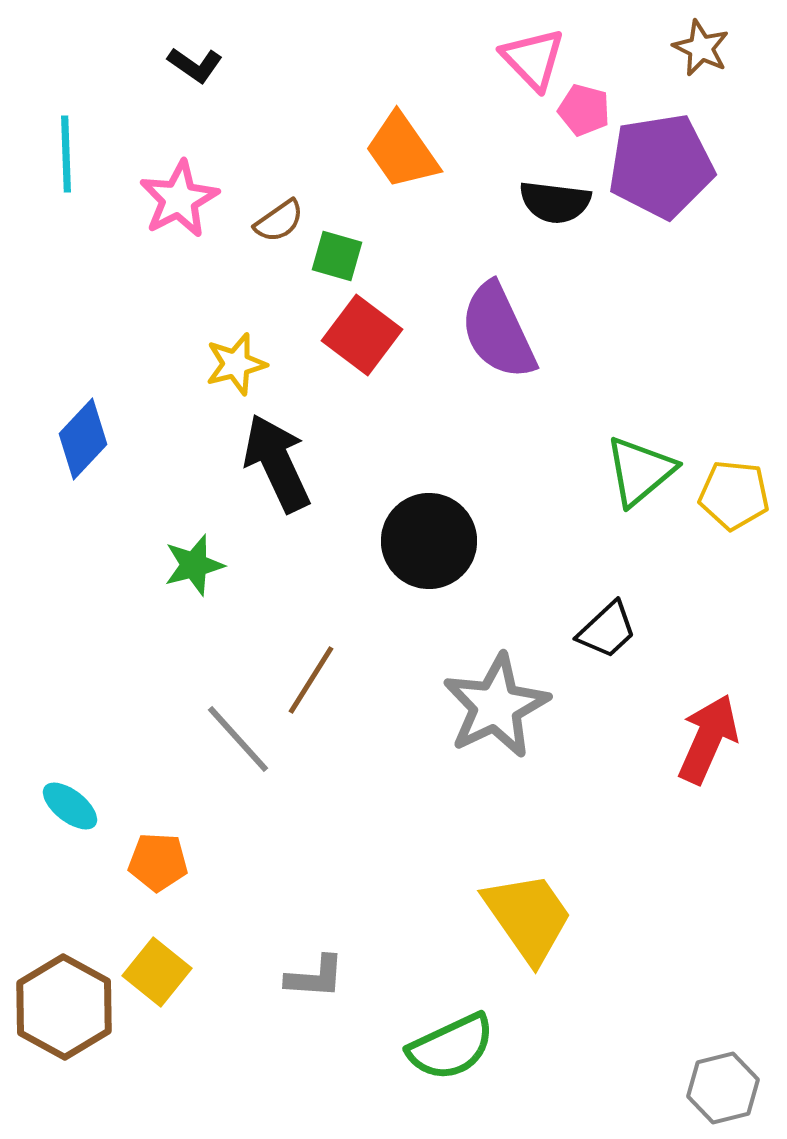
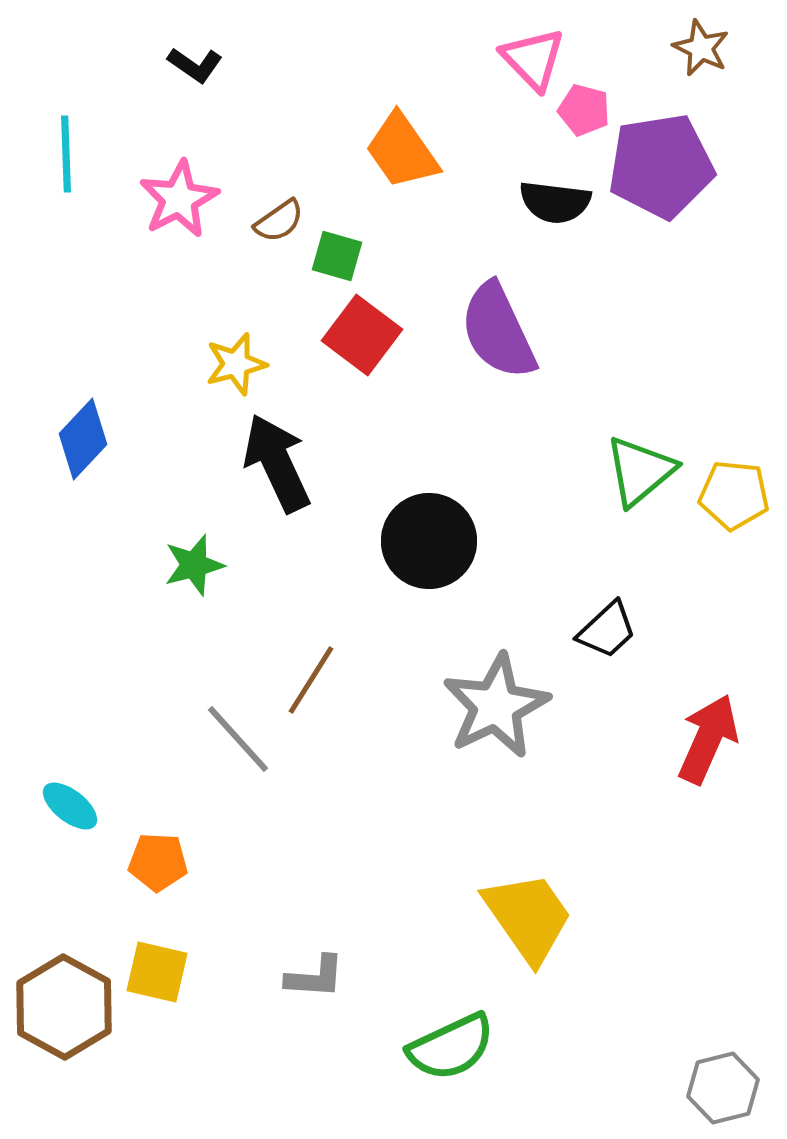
yellow square: rotated 26 degrees counterclockwise
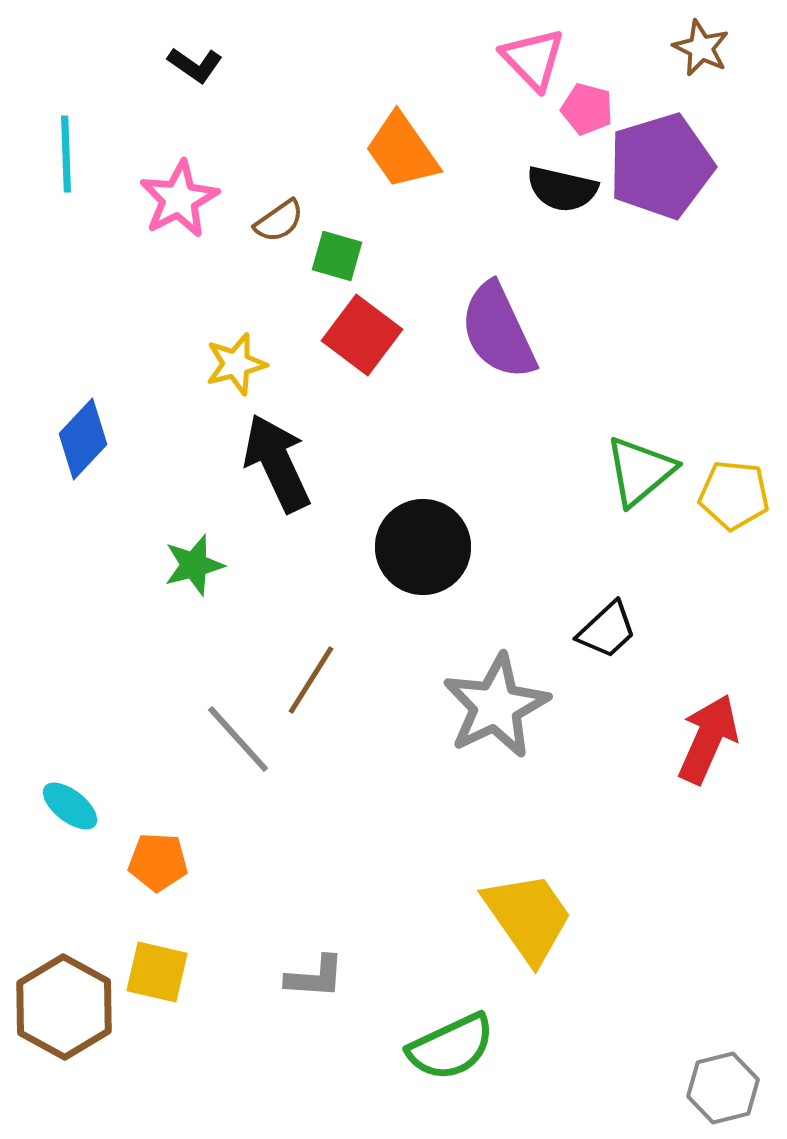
pink pentagon: moved 3 px right, 1 px up
purple pentagon: rotated 8 degrees counterclockwise
black semicircle: moved 7 px right, 13 px up; rotated 6 degrees clockwise
black circle: moved 6 px left, 6 px down
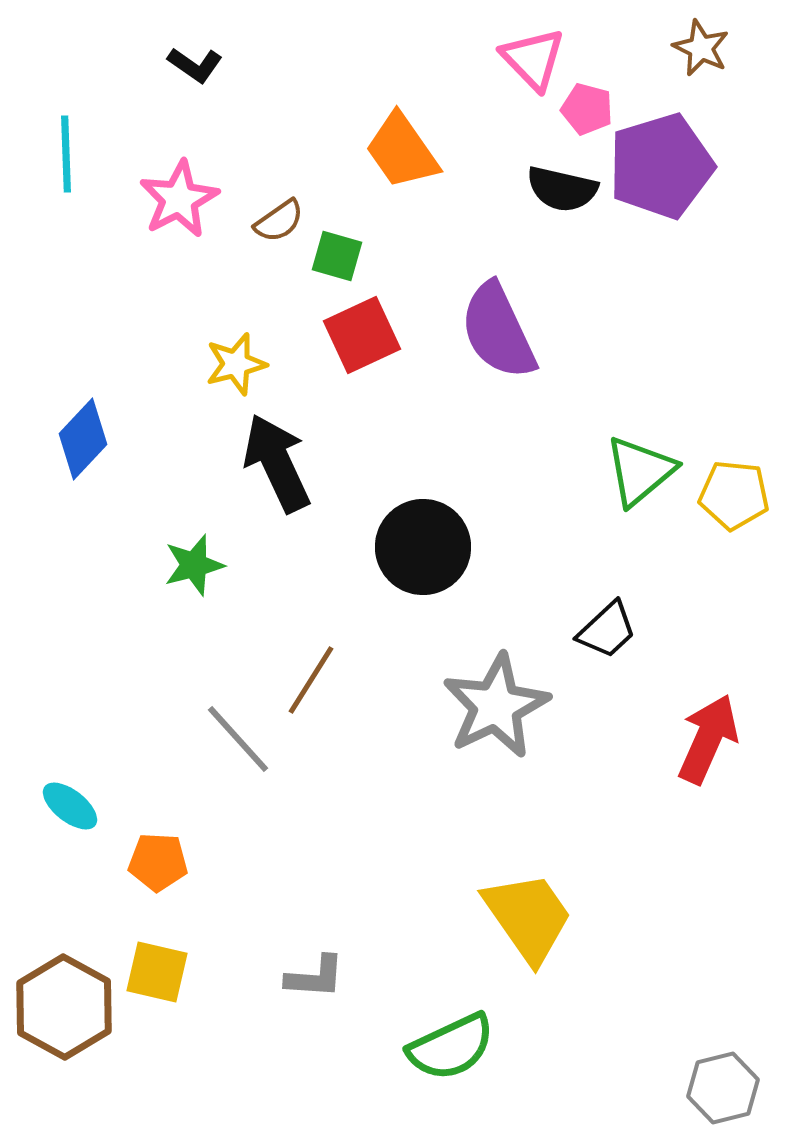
red square: rotated 28 degrees clockwise
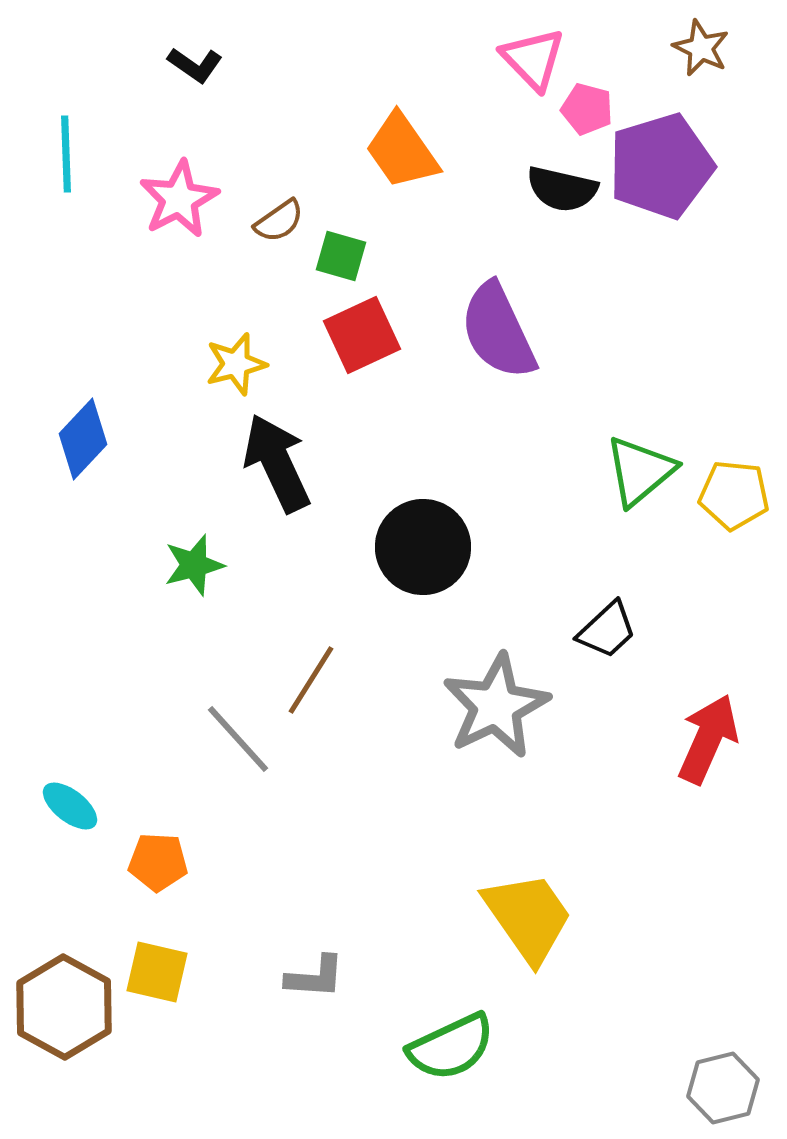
green square: moved 4 px right
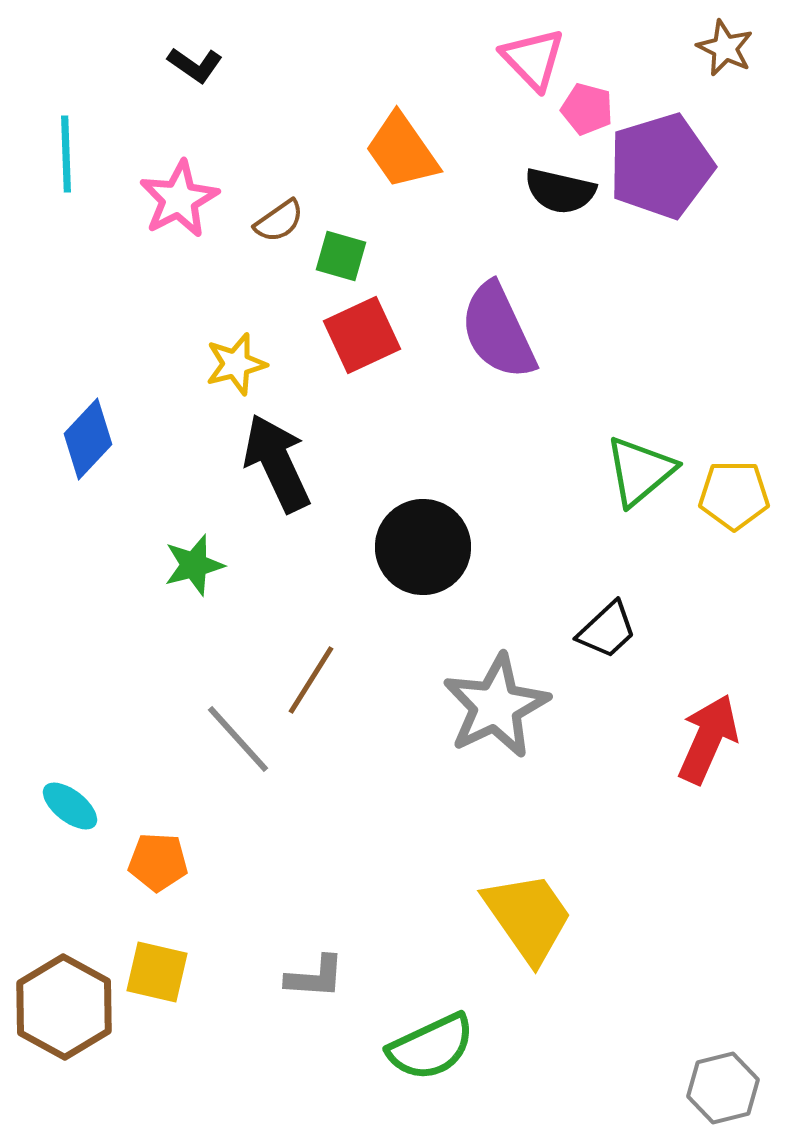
brown star: moved 24 px right
black semicircle: moved 2 px left, 2 px down
blue diamond: moved 5 px right
yellow pentagon: rotated 6 degrees counterclockwise
green semicircle: moved 20 px left
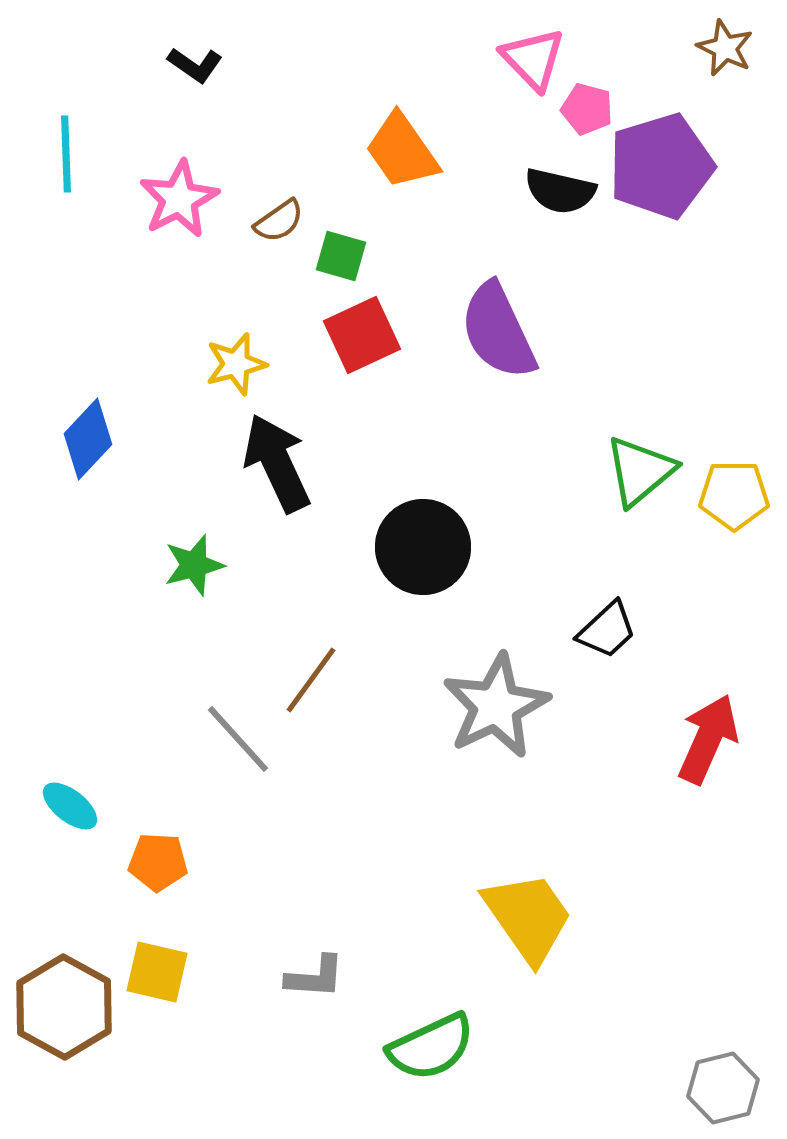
brown line: rotated 4 degrees clockwise
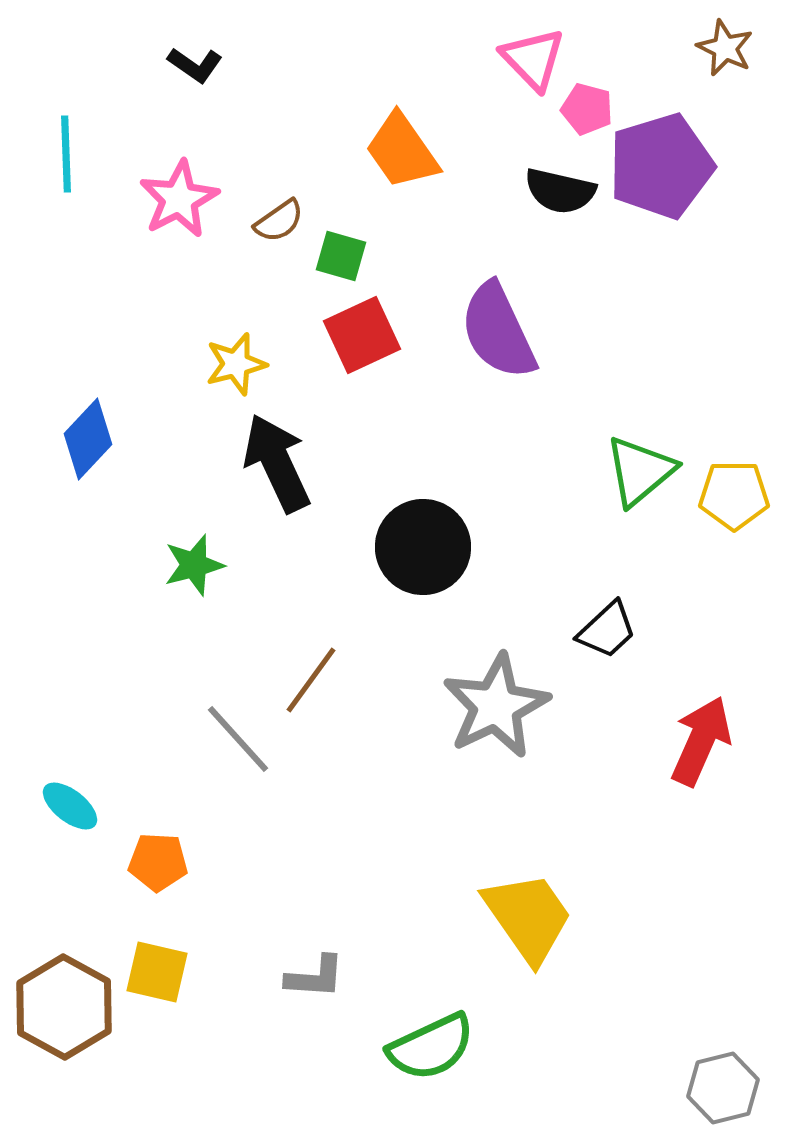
red arrow: moved 7 px left, 2 px down
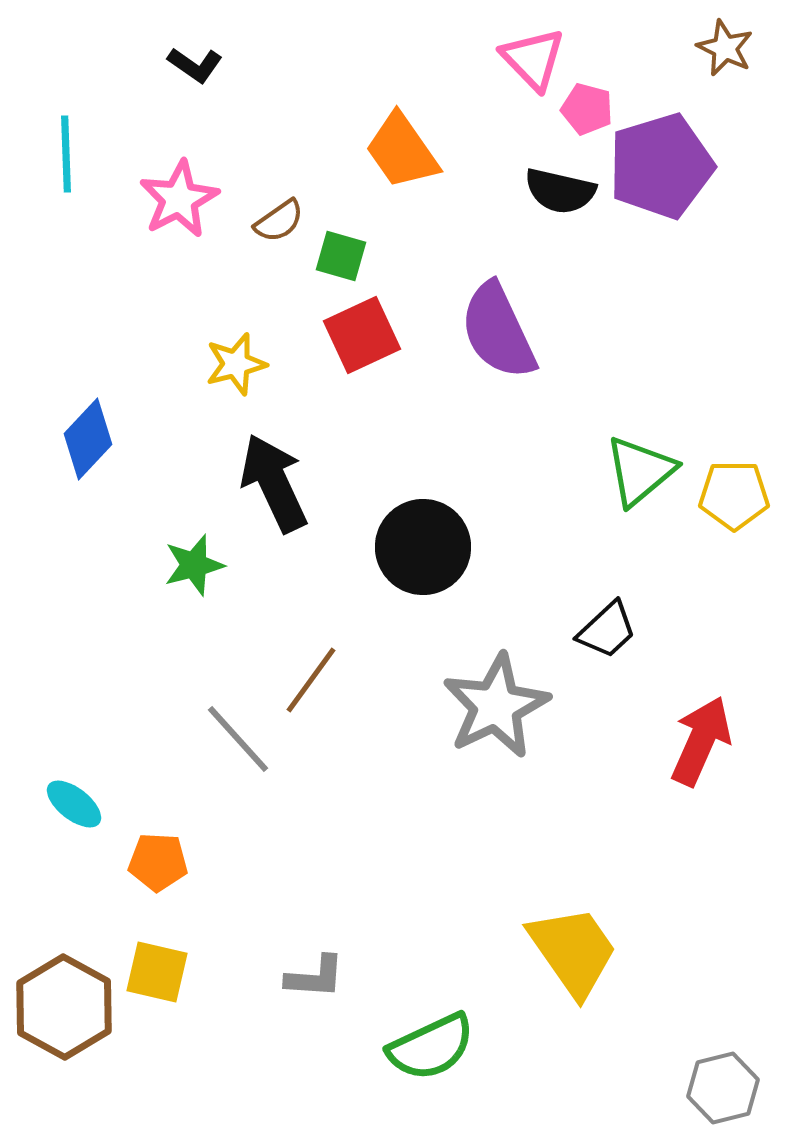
black arrow: moved 3 px left, 20 px down
cyan ellipse: moved 4 px right, 2 px up
yellow trapezoid: moved 45 px right, 34 px down
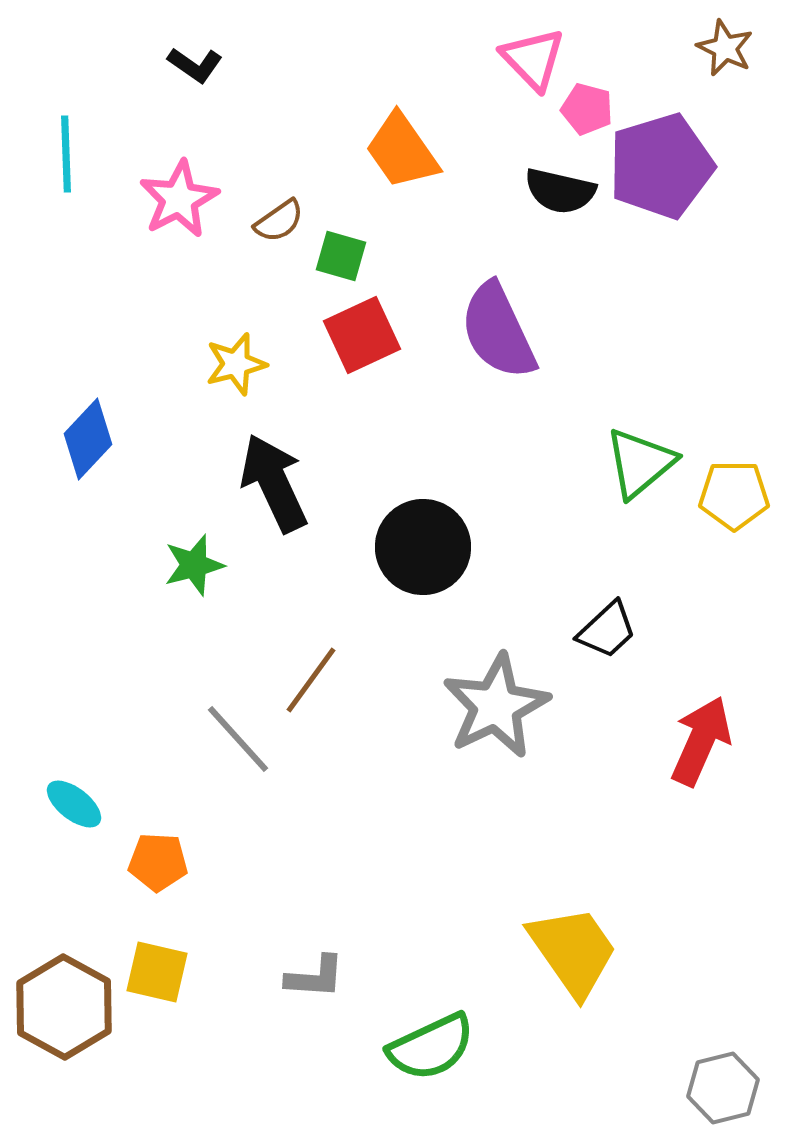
green triangle: moved 8 px up
